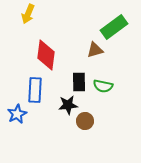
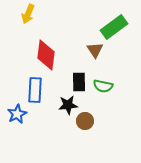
brown triangle: rotated 48 degrees counterclockwise
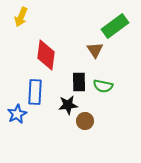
yellow arrow: moved 7 px left, 3 px down
green rectangle: moved 1 px right, 1 px up
blue rectangle: moved 2 px down
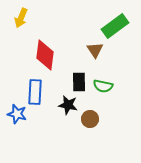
yellow arrow: moved 1 px down
red diamond: moved 1 px left
black star: rotated 18 degrees clockwise
blue star: rotated 30 degrees counterclockwise
brown circle: moved 5 px right, 2 px up
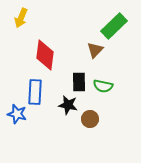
green rectangle: moved 1 px left; rotated 8 degrees counterclockwise
brown triangle: rotated 18 degrees clockwise
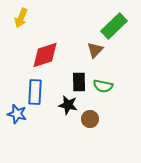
red diamond: rotated 64 degrees clockwise
